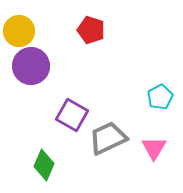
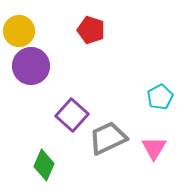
purple square: rotated 12 degrees clockwise
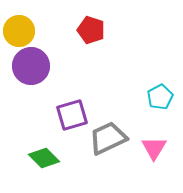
purple square: rotated 32 degrees clockwise
green diamond: moved 7 px up; rotated 68 degrees counterclockwise
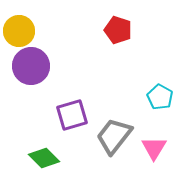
red pentagon: moved 27 px right
cyan pentagon: rotated 15 degrees counterclockwise
gray trapezoid: moved 6 px right, 2 px up; rotated 27 degrees counterclockwise
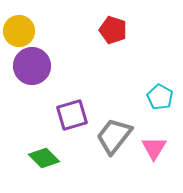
red pentagon: moved 5 px left
purple circle: moved 1 px right
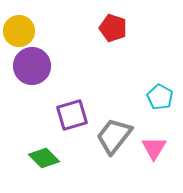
red pentagon: moved 2 px up
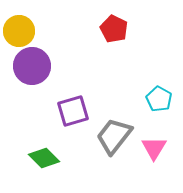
red pentagon: moved 1 px right, 1 px down; rotated 8 degrees clockwise
cyan pentagon: moved 1 px left, 2 px down
purple square: moved 1 px right, 4 px up
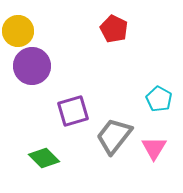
yellow circle: moved 1 px left
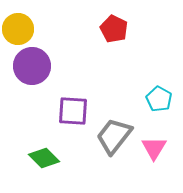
yellow circle: moved 2 px up
purple square: rotated 20 degrees clockwise
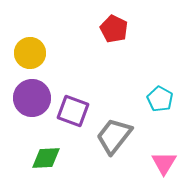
yellow circle: moved 12 px right, 24 px down
purple circle: moved 32 px down
cyan pentagon: moved 1 px right
purple square: rotated 16 degrees clockwise
pink triangle: moved 10 px right, 15 px down
green diamond: moved 2 px right; rotated 48 degrees counterclockwise
